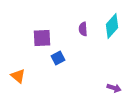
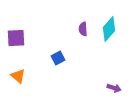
cyan diamond: moved 3 px left, 3 px down
purple square: moved 26 px left
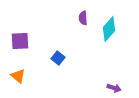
purple semicircle: moved 11 px up
purple square: moved 4 px right, 3 px down
blue square: rotated 24 degrees counterclockwise
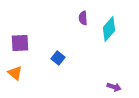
purple square: moved 2 px down
orange triangle: moved 3 px left, 3 px up
purple arrow: moved 1 px up
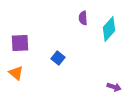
orange triangle: moved 1 px right
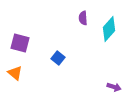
purple square: rotated 18 degrees clockwise
orange triangle: moved 1 px left
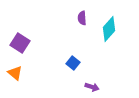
purple semicircle: moved 1 px left
purple square: rotated 18 degrees clockwise
blue square: moved 15 px right, 5 px down
purple arrow: moved 22 px left
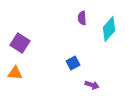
blue square: rotated 24 degrees clockwise
orange triangle: rotated 35 degrees counterclockwise
purple arrow: moved 2 px up
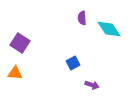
cyan diamond: rotated 75 degrees counterclockwise
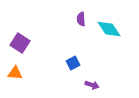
purple semicircle: moved 1 px left, 1 px down
